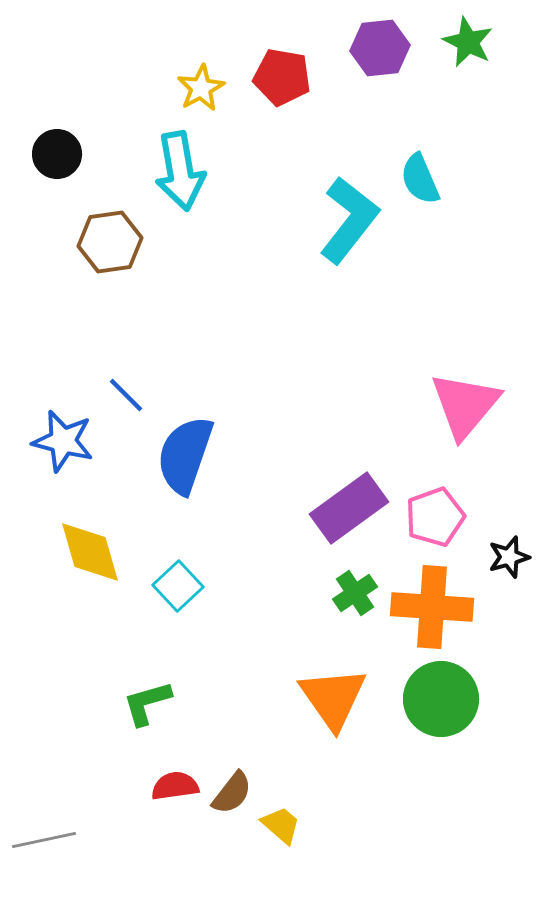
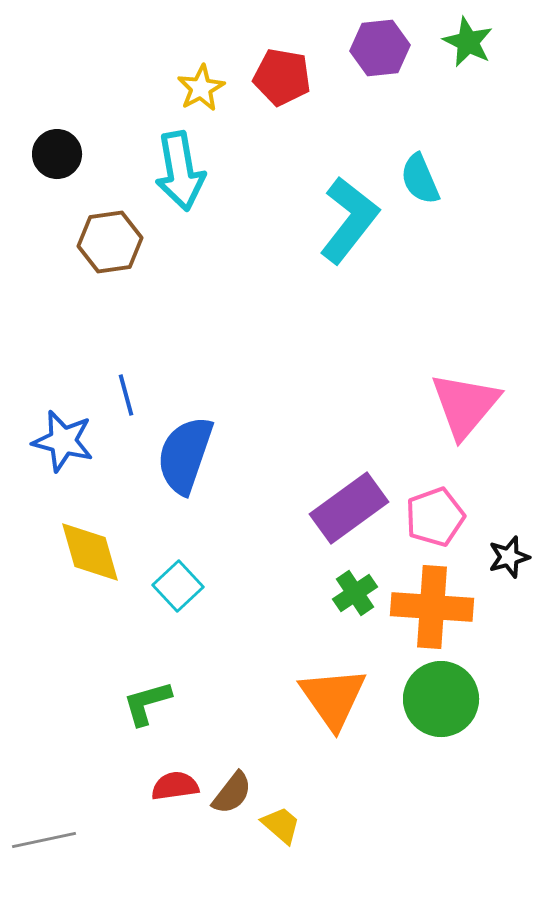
blue line: rotated 30 degrees clockwise
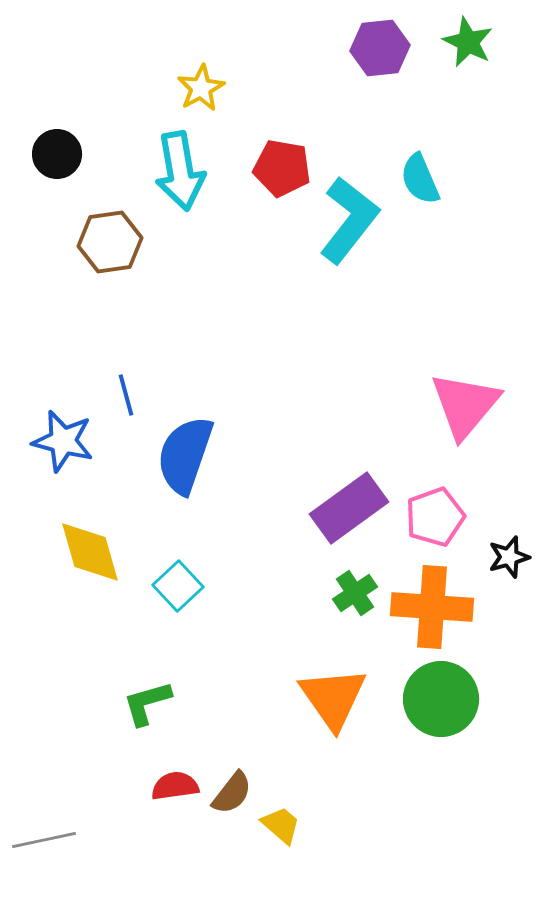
red pentagon: moved 91 px down
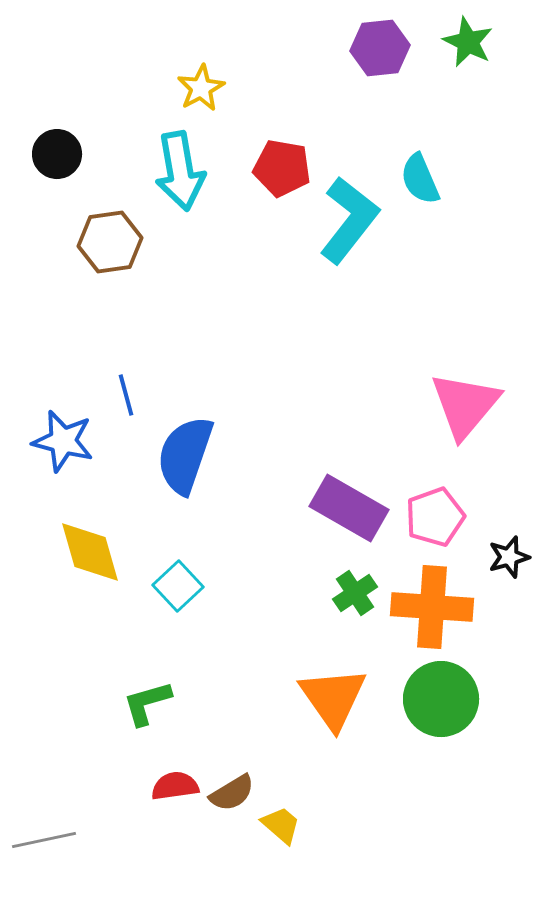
purple rectangle: rotated 66 degrees clockwise
brown semicircle: rotated 21 degrees clockwise
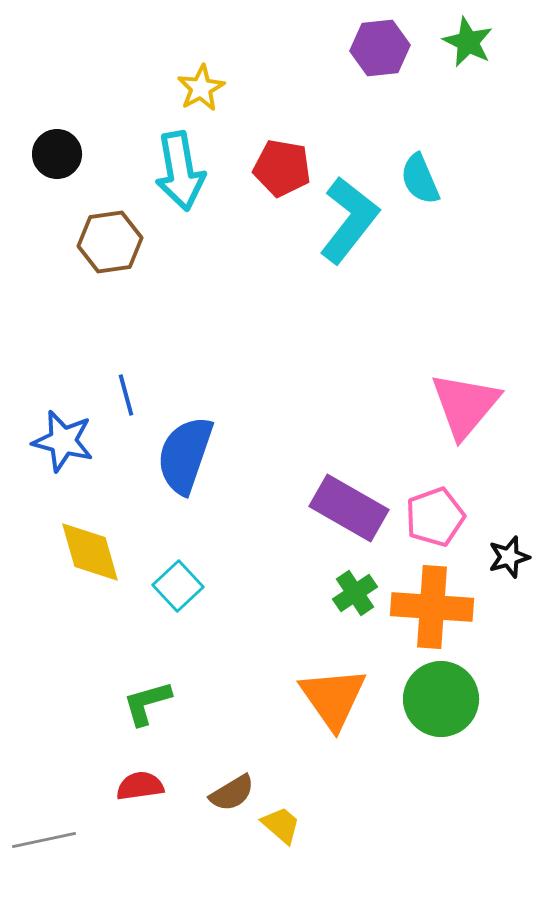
red semicircle: moved 35 px left
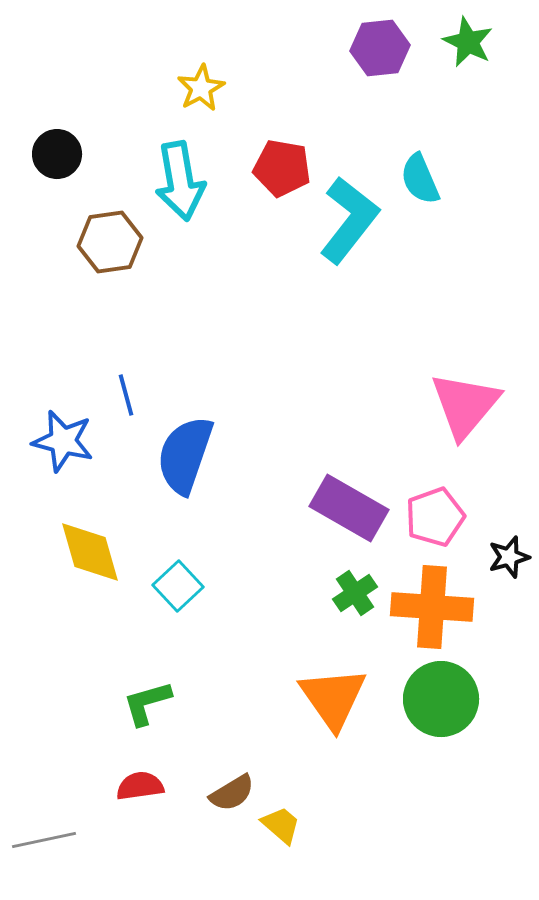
cyan arrow: moved 10 px down
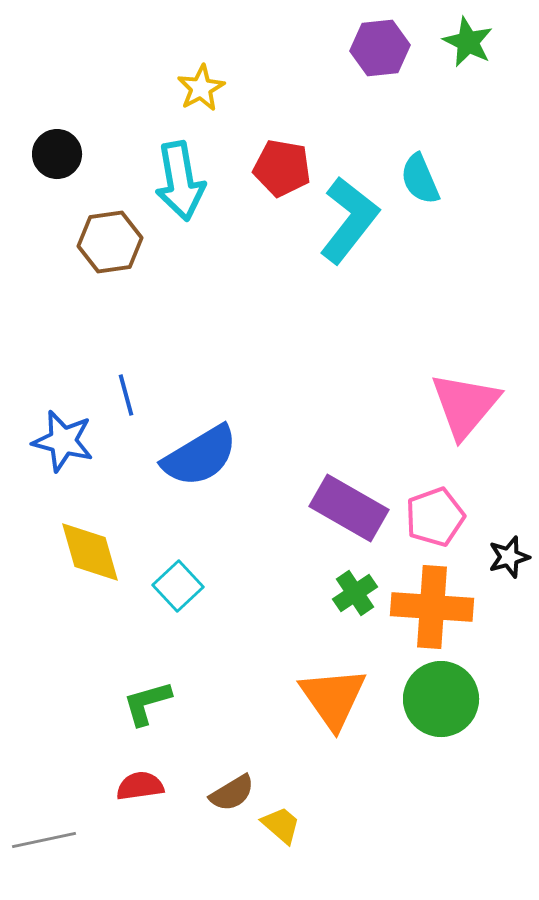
blue semicircle: moved 15 px right, 1 px down; rotated 140 degrees counterclockwise
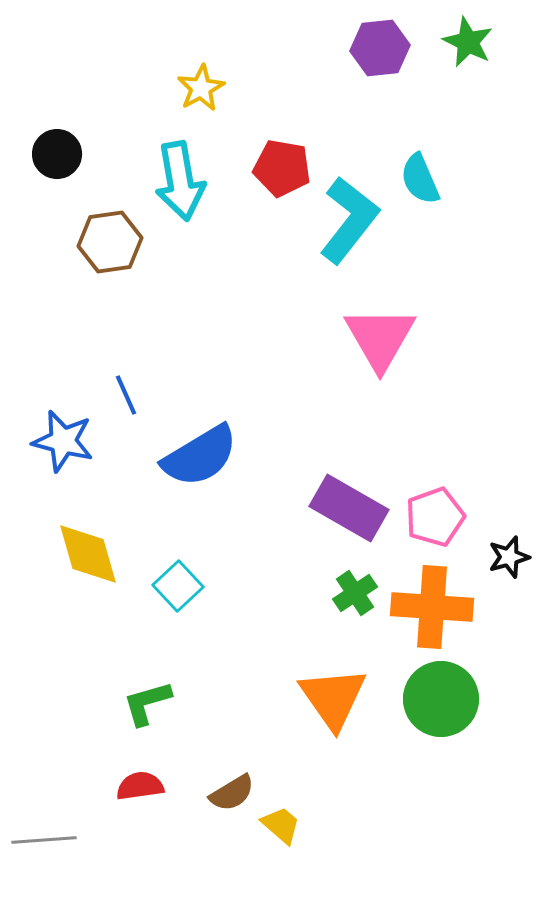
blue line: rotated 9 degrees counterclockwise
pink triangle: moved 85 px left, 67 px up; rotated 10 degrees counterclockwise
yellow diamond: moved 2 px left, 2 px down
gray line: rotated 8 degrees clockwise
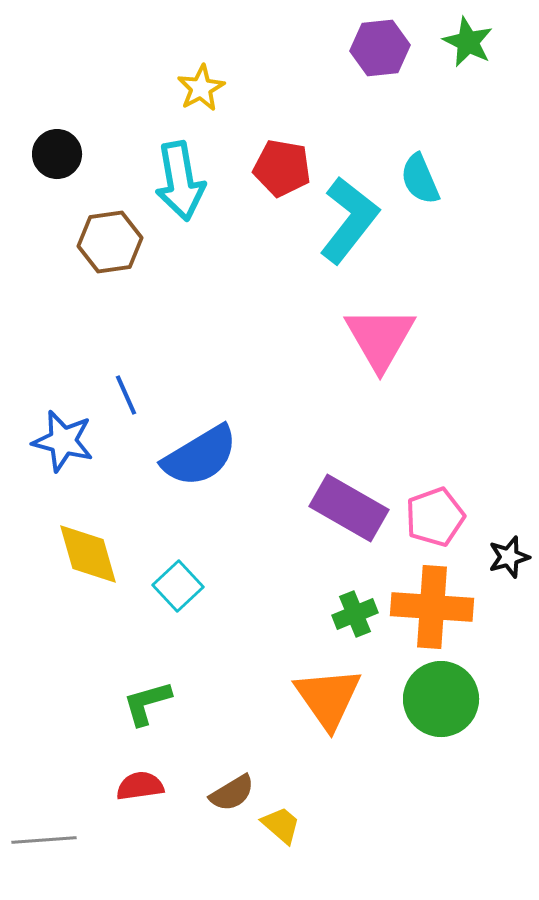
green cross: moved 21 px down; rotated 12 degrees clockwise
orange triangle: moved 5 px left
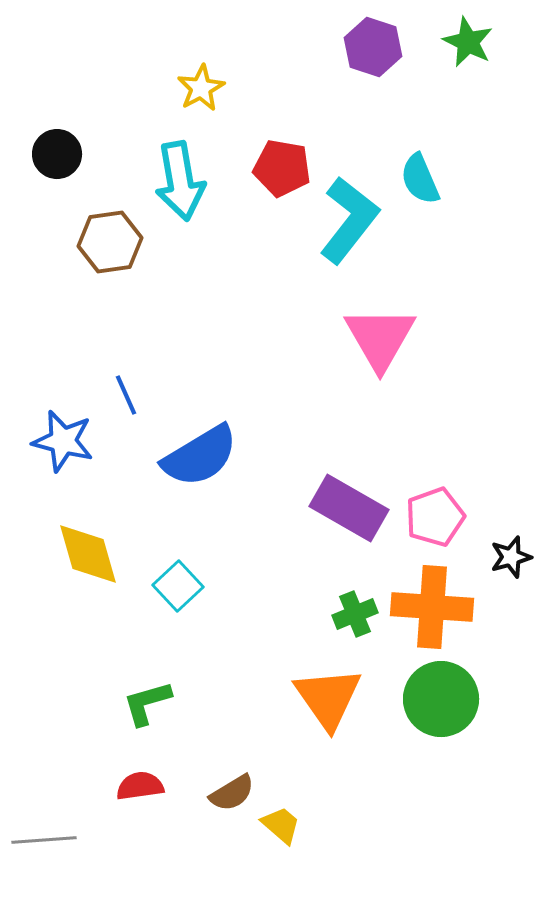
purple hexagon: moved 7 px left, 1 px up; rotated 24 degrees clockwise
black star: moved 2 px right
